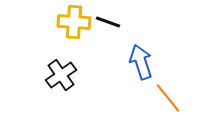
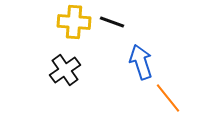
black line: moved 4 px right
black cross: moved 4 px right, 5 px up
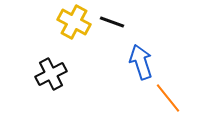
yellow cross: rotated 24 degrees clockwise
black cross: moved 14 px left, 4 px down; rotated 8 degrees clockwise
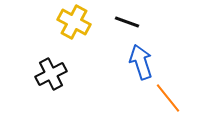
black line: moved 15 px right
